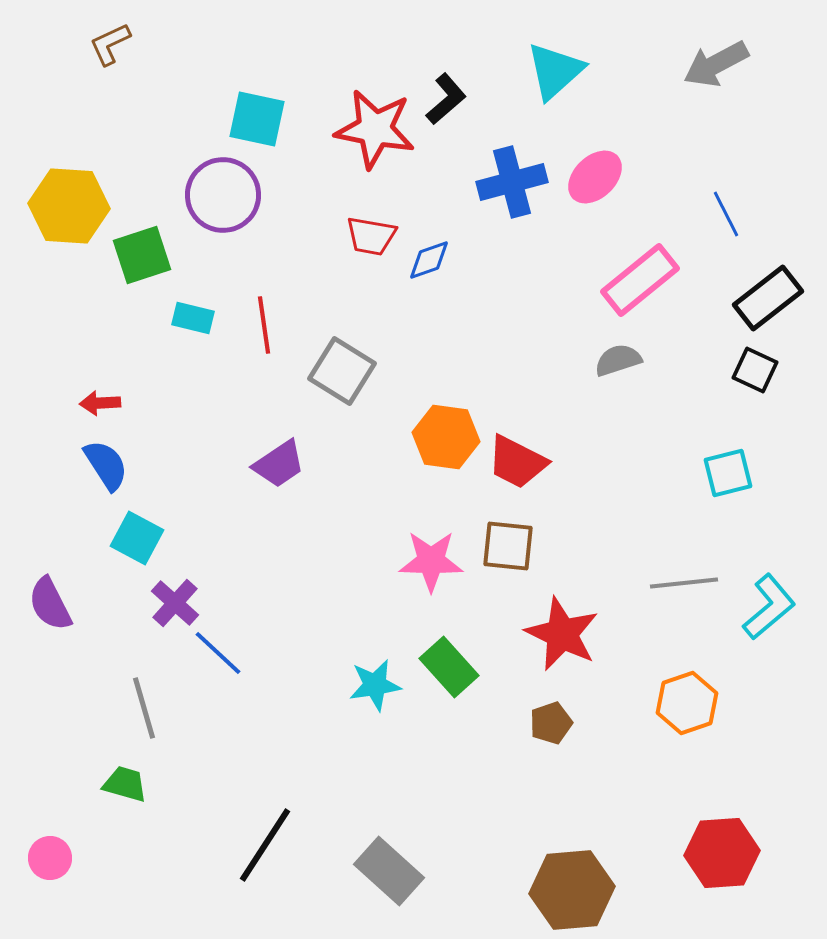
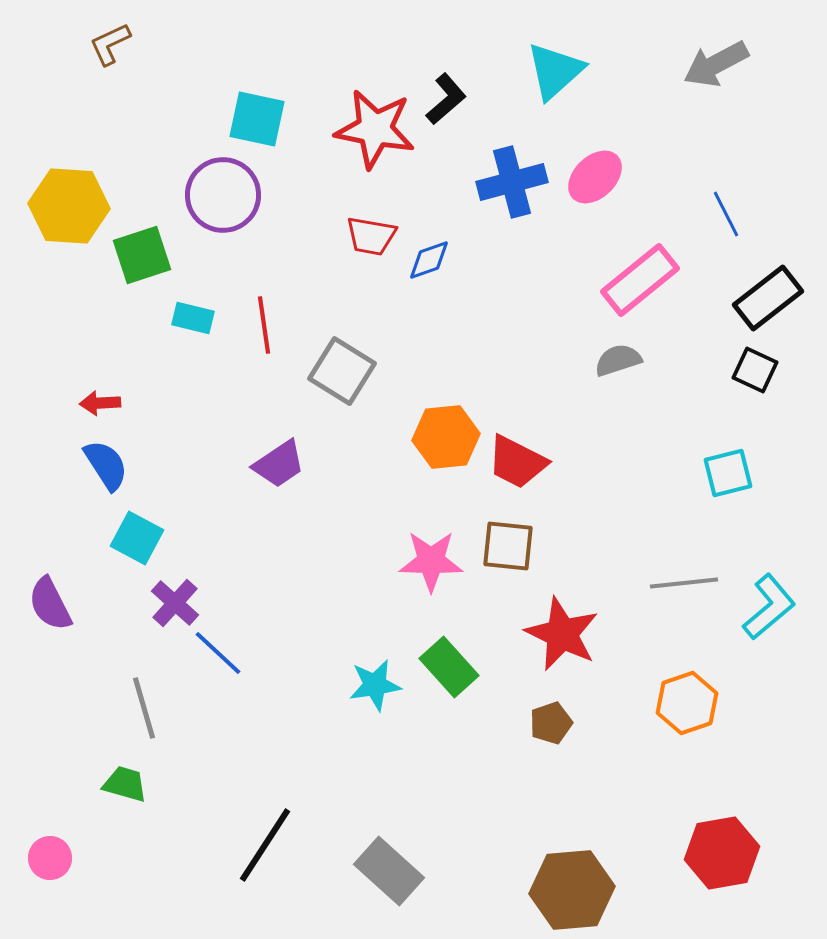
orange hexagon at (446, 437): rotated 14 degrees counterclockwise
red hexagon at (722, 853): rotated 6 degrees counterclockwise
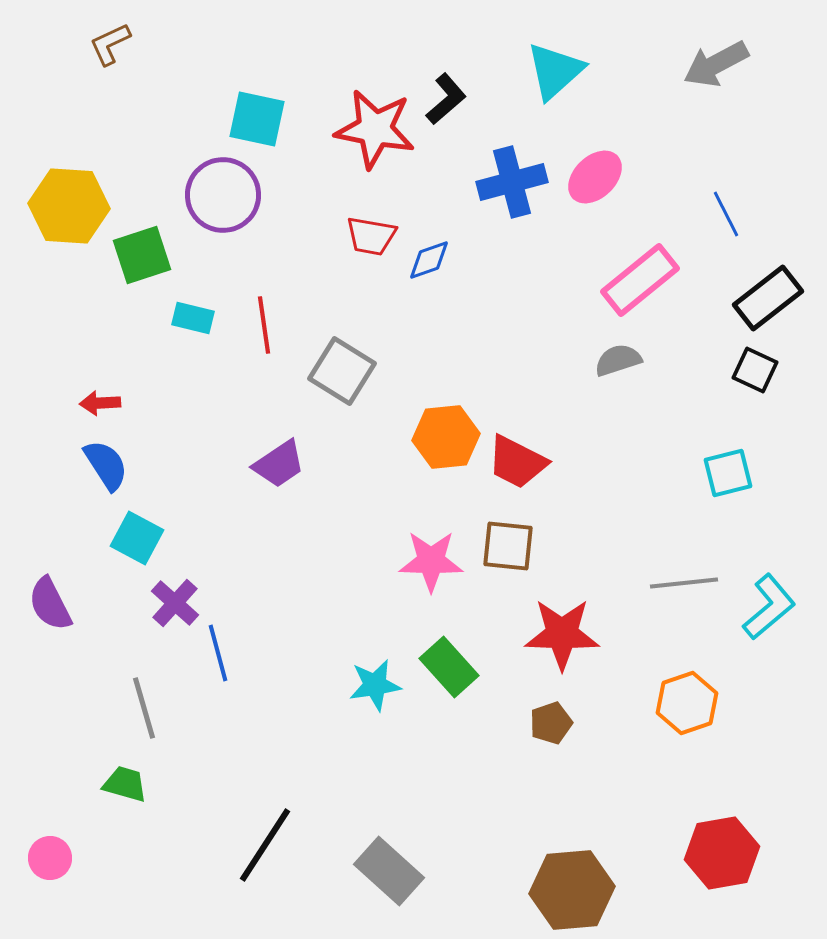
red star at (562, 634): rotated 24 degrees counterclockwise
blue line at (218, 653): rotated 32 degrees clockwise
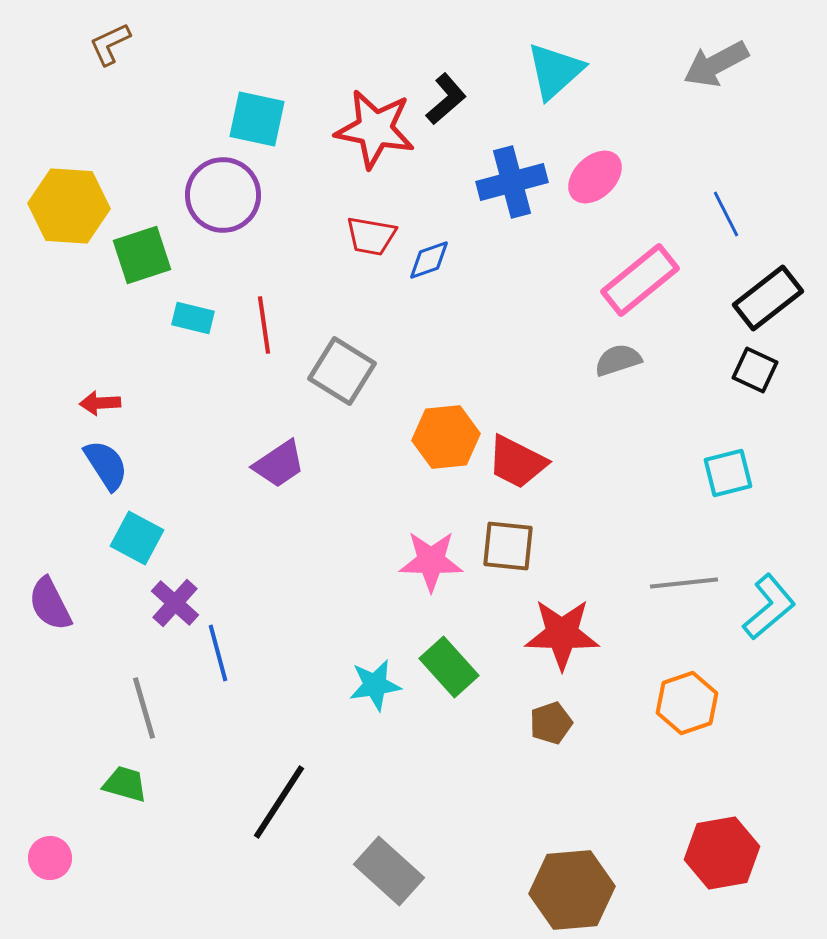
black line at (265, 845): moved 14 px right, 43 px up
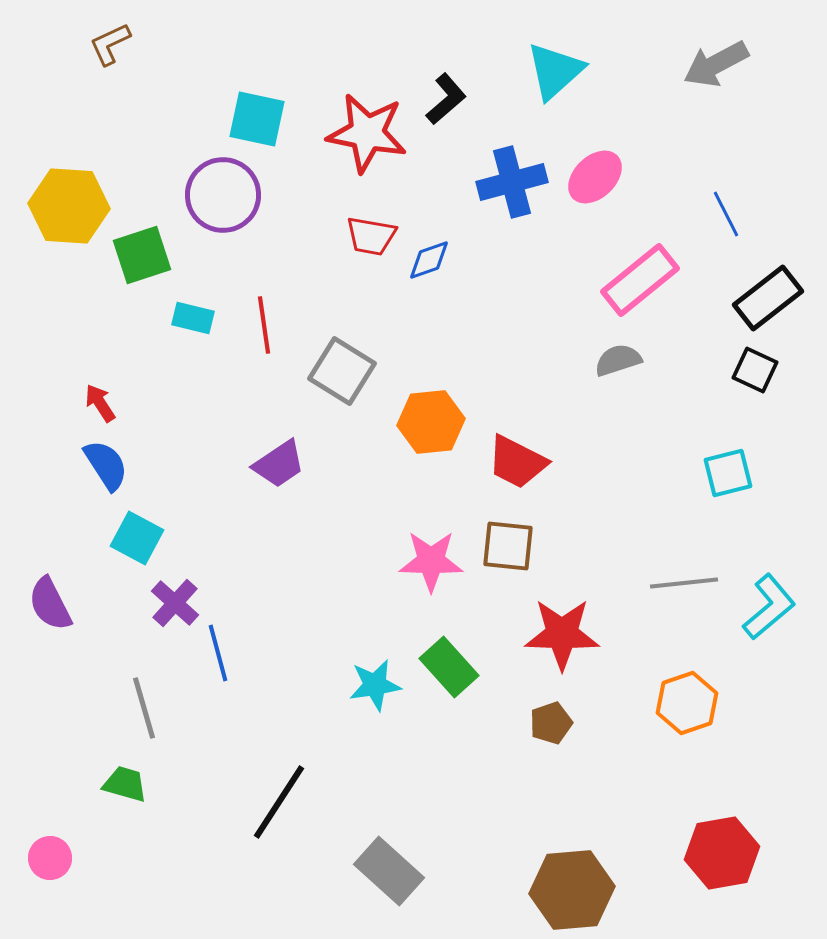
red star at (375, 129): moved 8 px left, 4 px down
red arrow at (100, 403): rotated 60 degrees clockwise
orange hexagon at (446, 437): moved 15 px left, 15 px up
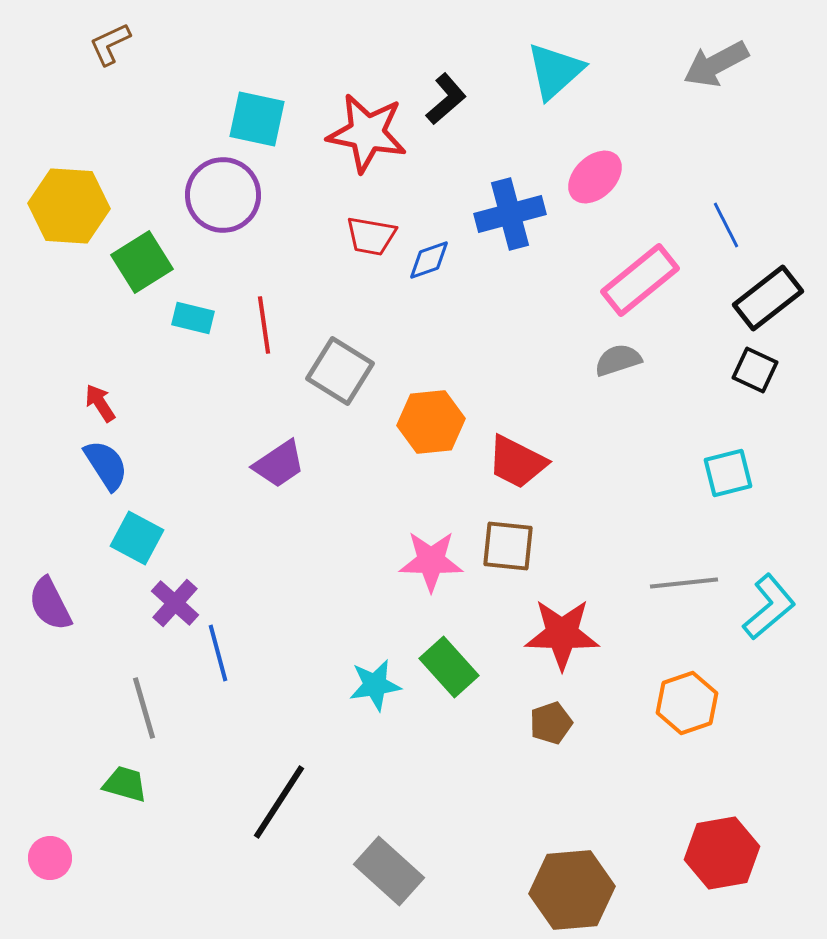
blue cross at (512, 182): moved 2 px left, 32 px down
blue line at (726, 214): moved 11 px down
green square at (142, 255): moved 7 px down; rotated 14 degrees counterclockwise
gray square at (342, 371): moved 2 px left
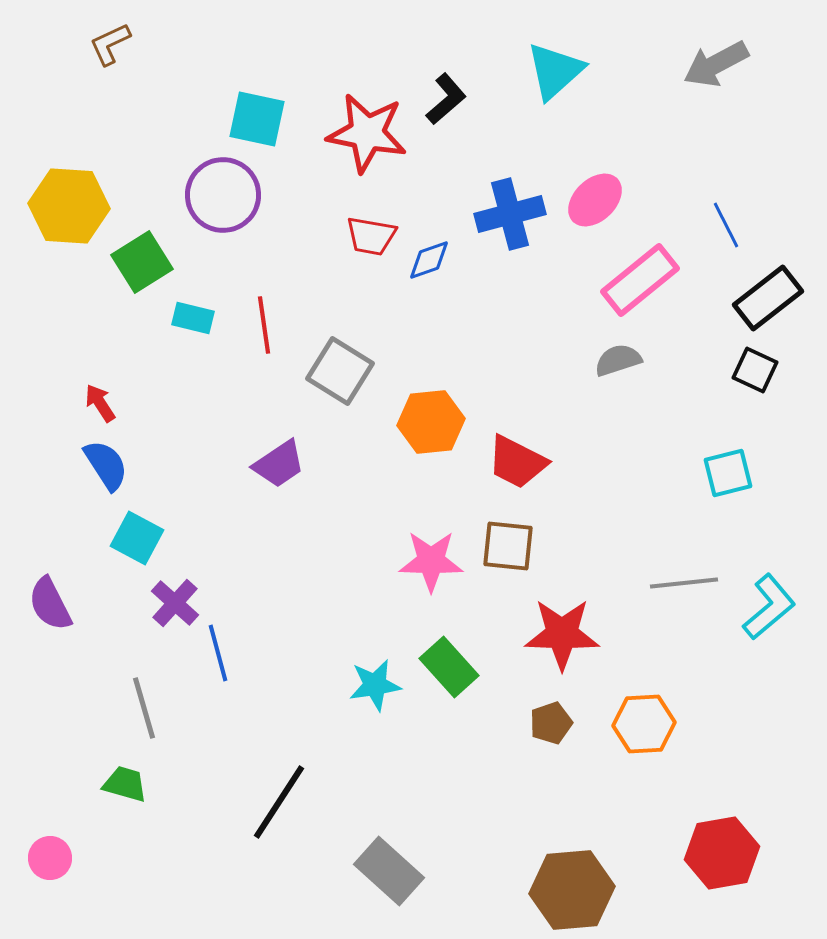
pink ellipse at (595, 177): moved 23 px down
orange hexagon at (687, 703): moved 43 px left, 21 px down; rotated 16 degrees clockwise
